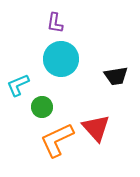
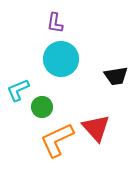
cyan L-shape: moved 5 px down
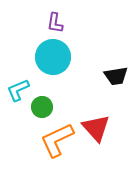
cyan circle: moved 8 px left, 2 px up
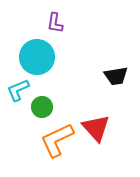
cyan circle: moved 16 px left
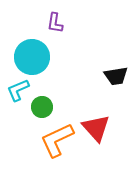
cyan circle: moved 5 px left
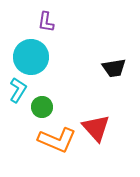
purple L-shape: moved 9 px left, 1 px up
cyan circle: moved 1 px left
black trapezoid: moved 2 px left, 8 px up
cyan L-shape: rotated 145 degrees clockwise
orange L-shape: rotated 132 degrees counterclockwise
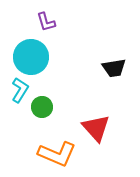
purple L-shape: rotated 25 degrees counterclockwise
cyan L-shape: moved 2 px right
orange L-shape: moved 14 px down
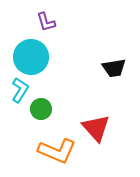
green circle: moved 1 px left, 2 px down
orange L-shape: moved 3 px up
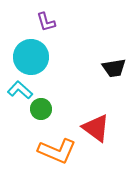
cyan L-shape: rotated 80 degrees counterclockwise
red triangle: rotated 12 degrees counterclockwise
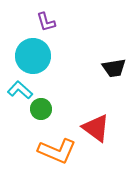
cyan circle: moved 2 px right, 1 px up
